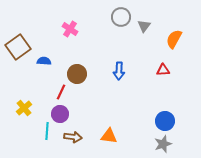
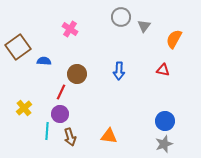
red triangle: rotated 16 degrees clockwise
brown arrow: moved 3 px left; rotated 66 degrees clockwise
gray star: moved 1 px right
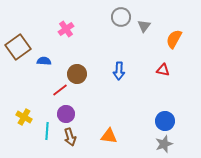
pink cross: moved 4 px left; rotated 21 degrees clockwise
red line: moved 1 px left, 2 px up; rotated 28 degrees clockwise
yellow cross: moved 9 px down; rotated 21 degrees counterclockwise
purple circle: moved 6 px right
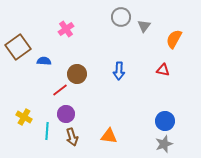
brown arrow: moved 2 px right
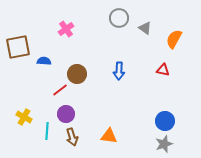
gray circle: moved 2 px left, 1 px down
gray triangle: moved 1 px right, 2 px down; rotated 32 degrees counterclockwise
brown square: rotated 25 degrees clockwise
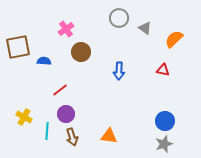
orange semicircle: rotated 18 degrees clockwise
brown circle: moved 4 px right, 22 px up
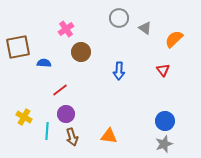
blue semicircle: moved 2 px down
red triangle: rotated 40 degrees clockwise
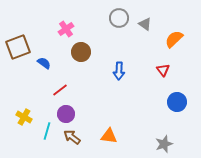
gray triangle: moved 4 px up
brown square: rotated 10 degrees counterclockwise
blue semicircle: rotated 32 degrees clockwise
blue circle: moved 12 px right, 19 px up
cyan line: rotated 12 degrees clockwise
brown arrow: rotated 144 degrees clockwise
